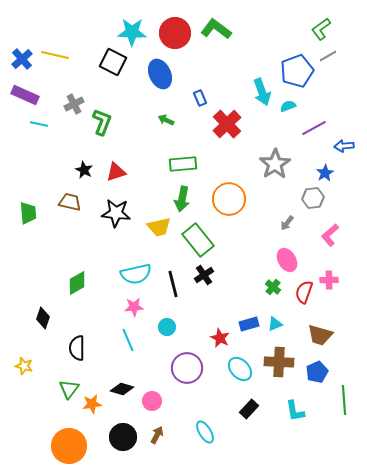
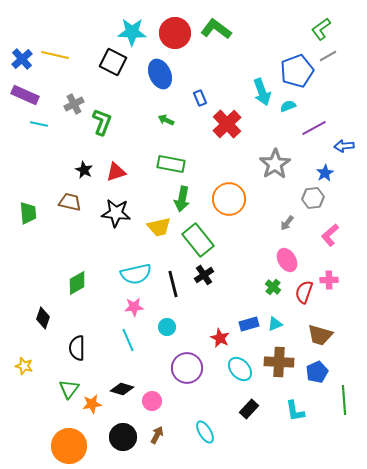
green rectangle at (183, 164): moved 12 px left; rotated 16 degrees clockwise
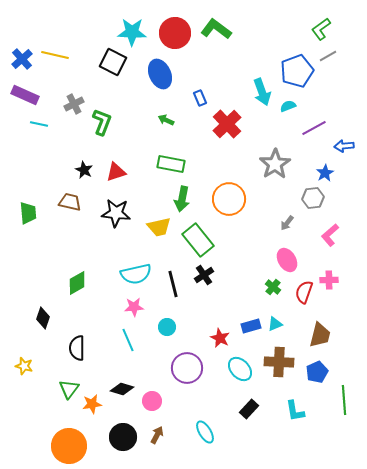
blue rectangle at (249, 324): moved 2 px right, 2 px down
brown trapezoid at (320, 335): rotated 92 degrees counterclockwise
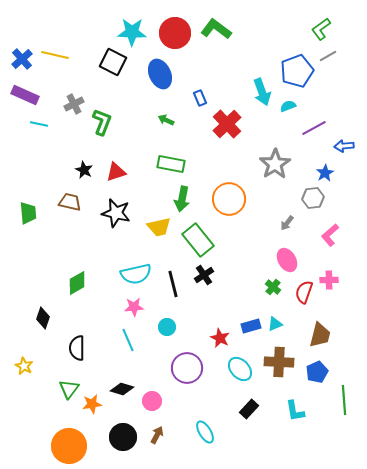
black star at (116, 213): rotated 8 degrees clockwise
yellow star at (24, 366): rotated 12 degrees clockwise
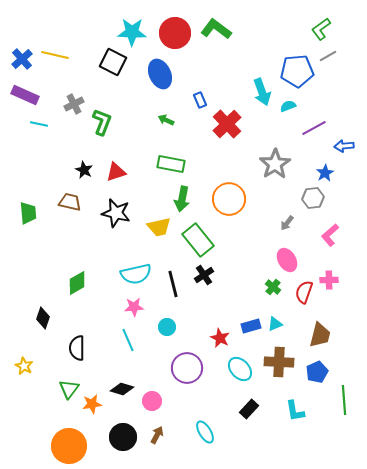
blue pentagon at (297, 71): rotated 16 degrees clockwise
blue rectangle at (200, 98): moved 2 px down
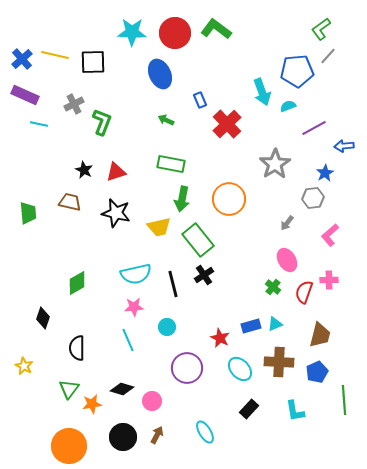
gray line at (328, 56): rotated 18 degrees counterclockwise
black square at (113, 62): moved 20 px left; rotated 28 degrees counterclockwise
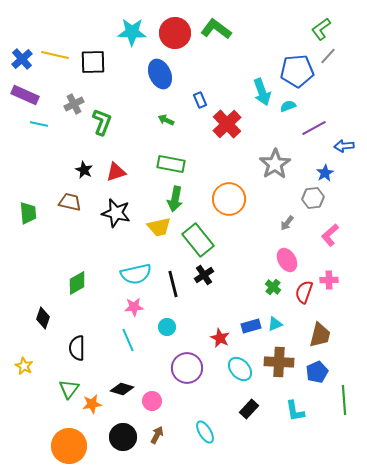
green arrow at (182, 199): moved 7 px left
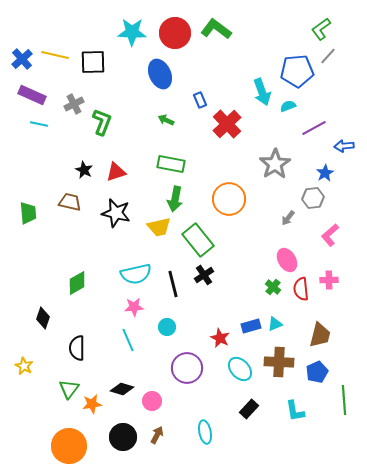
purple rectangle at (25, 95): moved 7 px right
gray arrow at (287, 223): moved 1 px right, 5 px up
red semicircle at (304, 292): moved 3 px left, 3 px up; rotated 25 degrees counterclockwise
cyan ellipse at (205, 432): rotated 20 degrees clockwise
